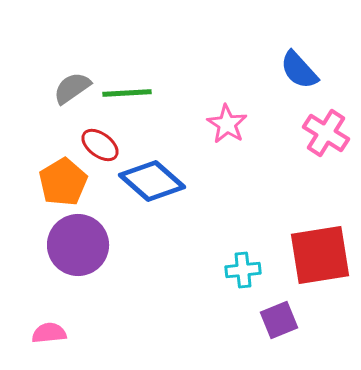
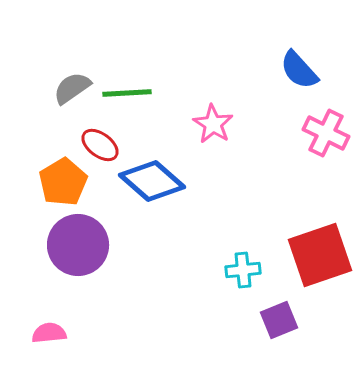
pink star: moved 14 px left
pink cross: rotated 6 degrees counterclockwise
red square: rotated 10 degrees counterclockwise
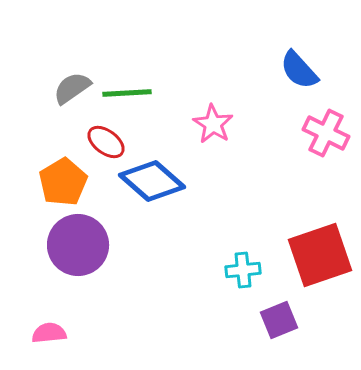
red ellipse: moved 6 px right, 3 px up
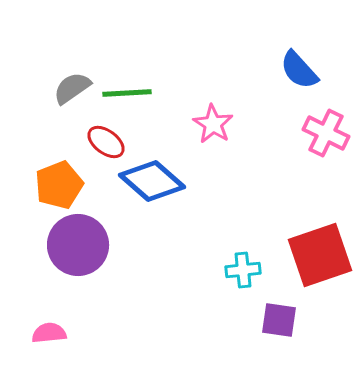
orange pentagon: moved 4 px left, 3 px down; rotated 9 degrees clockwise
purple square: rotated 30 degrees clockwise
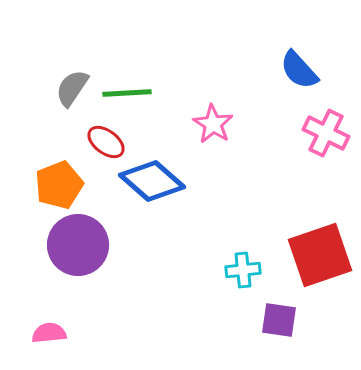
gray semicircle: rotated 21 degrees counterclockwise
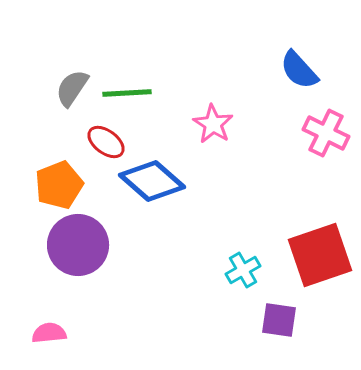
cyan cross: rotated 24 degrees counterclockwise
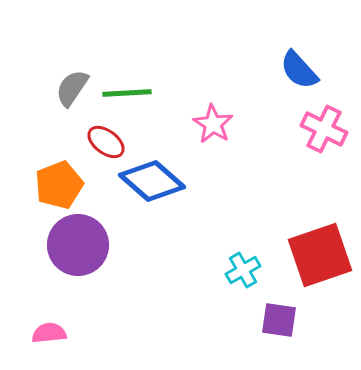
pink cross: moved 2 px left, 4 px up
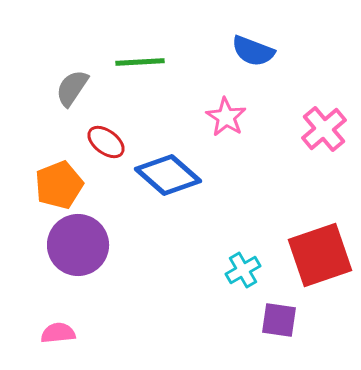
blue semicircle: moved 46 px left, 19 px up; rotated 27 degrees counterclockwise
green line: moved 13 px right, 31 px up
pink star: moved 13 px right, 7 px up
pink cross: rotated 24 degrees clockwise
blue diamond: moved 16 px right, 6 px up
pink semicircle: moved 9 px right
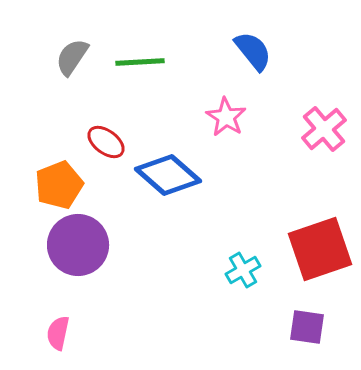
blue semicircle: rotated 150 degrees counterclockwise
gray semicircle: moved 31 px up
red square: moved 6 px up
purple square: moved 28 px right, 7 px down
pink semicircle: rotated 72 degrees counterclockwise
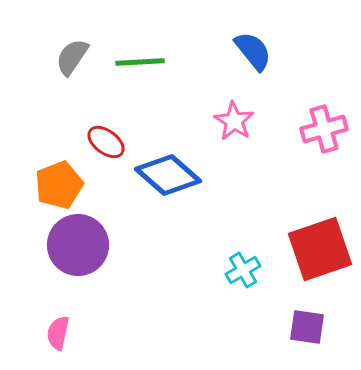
pink star: moved 8 px right, 4 px down
pink cross: rotated 24 degrees clockwise
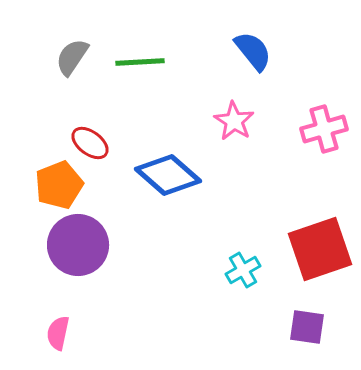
red ellipse: moved 16 px left, 1 px down
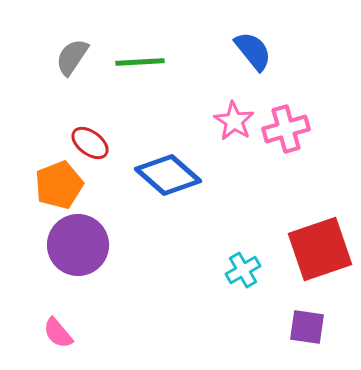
pink cross: moved 38 px left
pink semicircle: rotated 52 degrees counterclockwise
